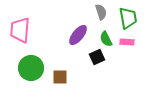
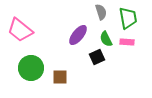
pink trapezoid: rotated 56 degrees counterclockwise
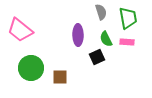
purple ellipse: rotated 40 degrees counterclockwise
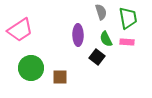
pink trapezoid: rotated 72 degrees counterclockwise
black square: rotated 28 degrees counterclockwise
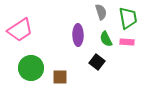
black square: moved 5 px down
